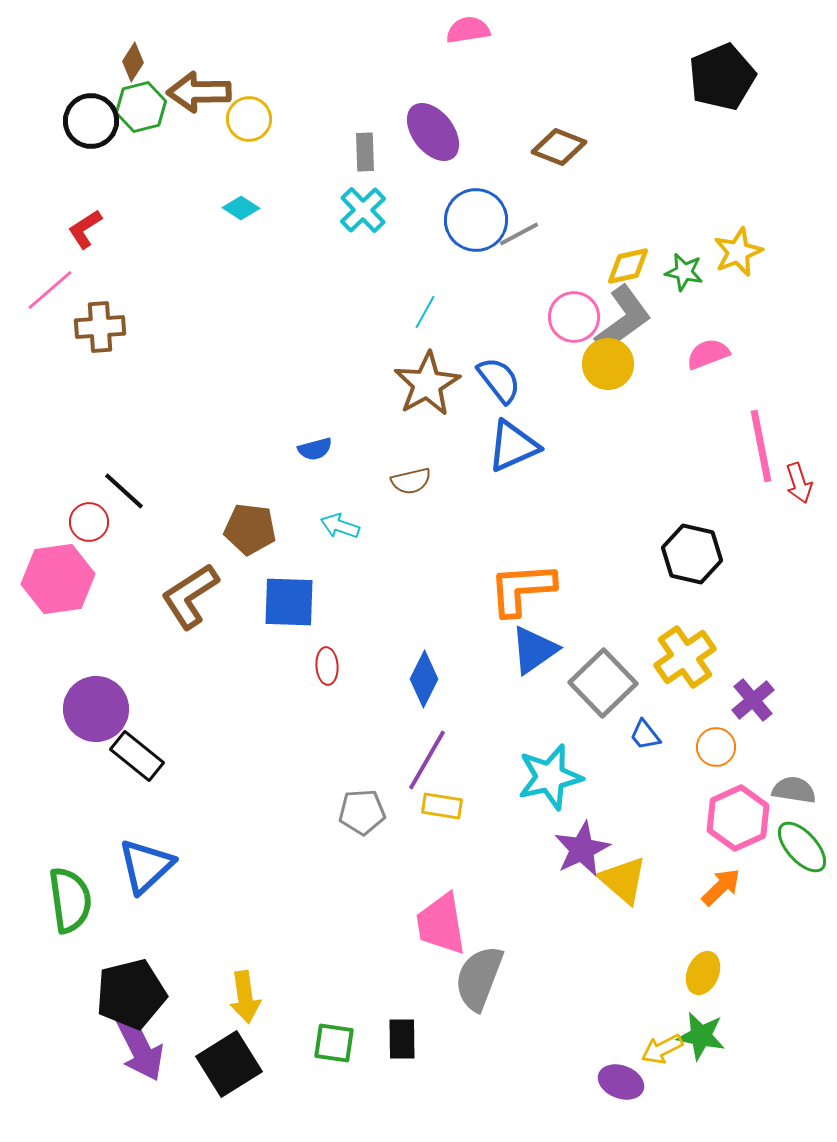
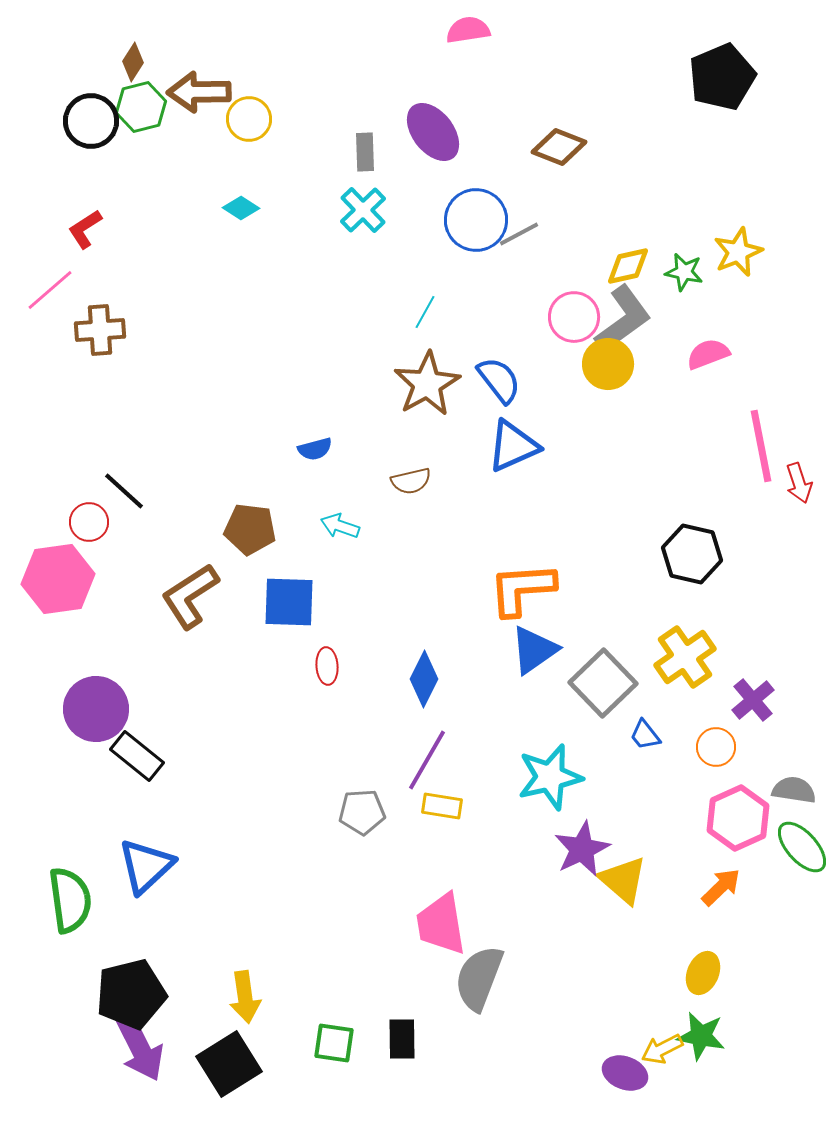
brown cross at (100, 327): moved 3 px down
purple ellipse at (621, 1082): moved 4 px right, 9 px up
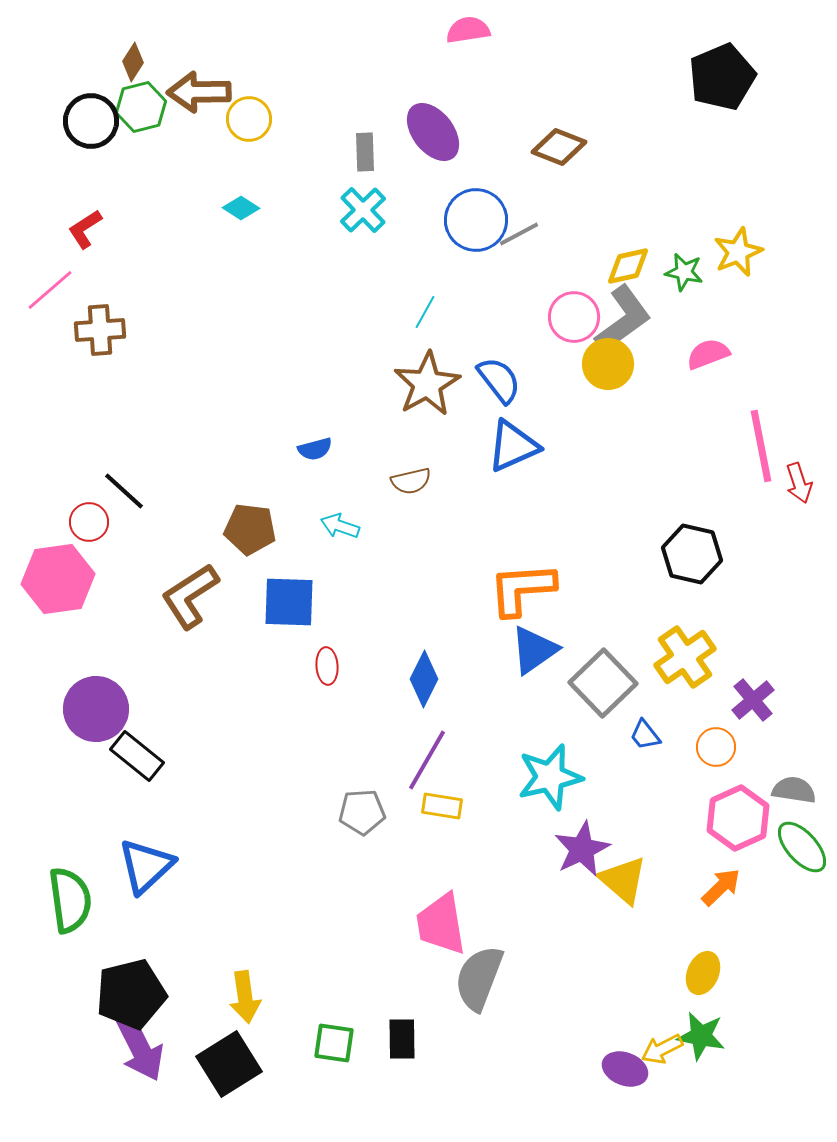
purple ellipse at (625, 1073): moved 4 px up
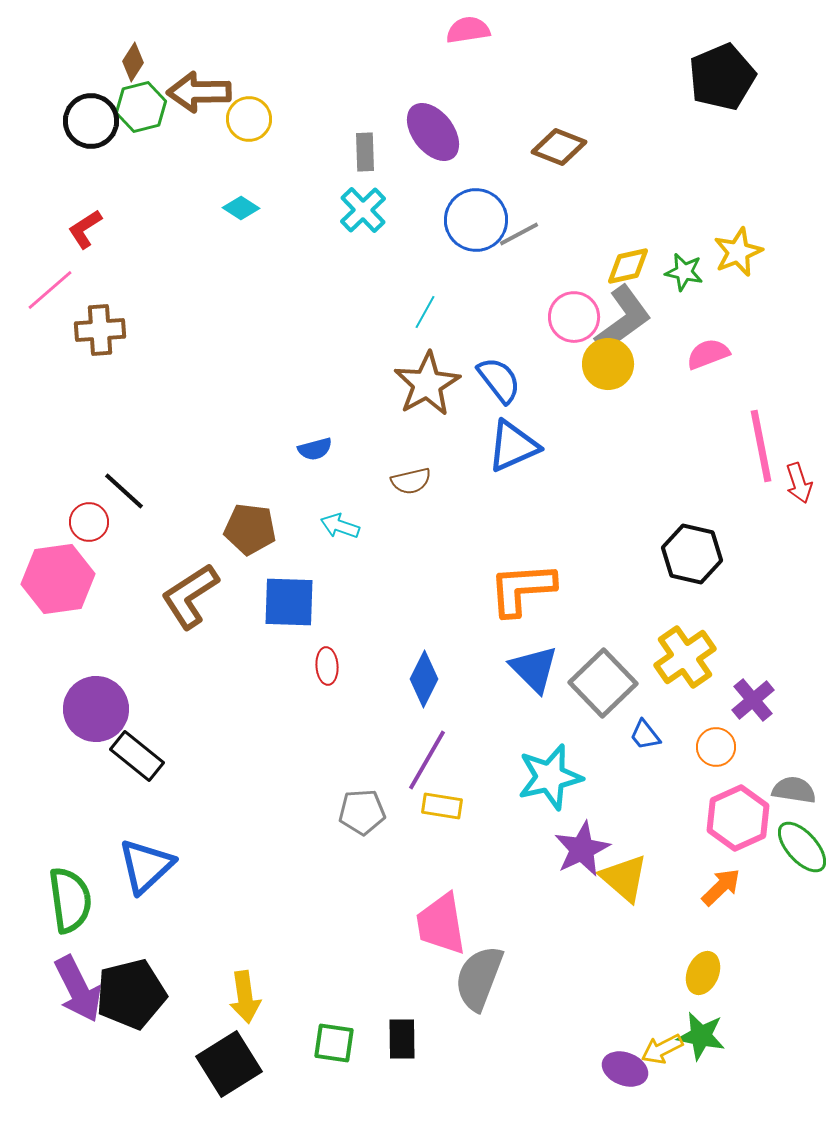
blue triangle at (534, 650): moved 19 px down; rotated 40 degrees counterclockwise
yellow triangle at (623, 880): moved 1 px right, 2 px up
purple arrow at (140, 1048): moved 62 px left, 59 px up
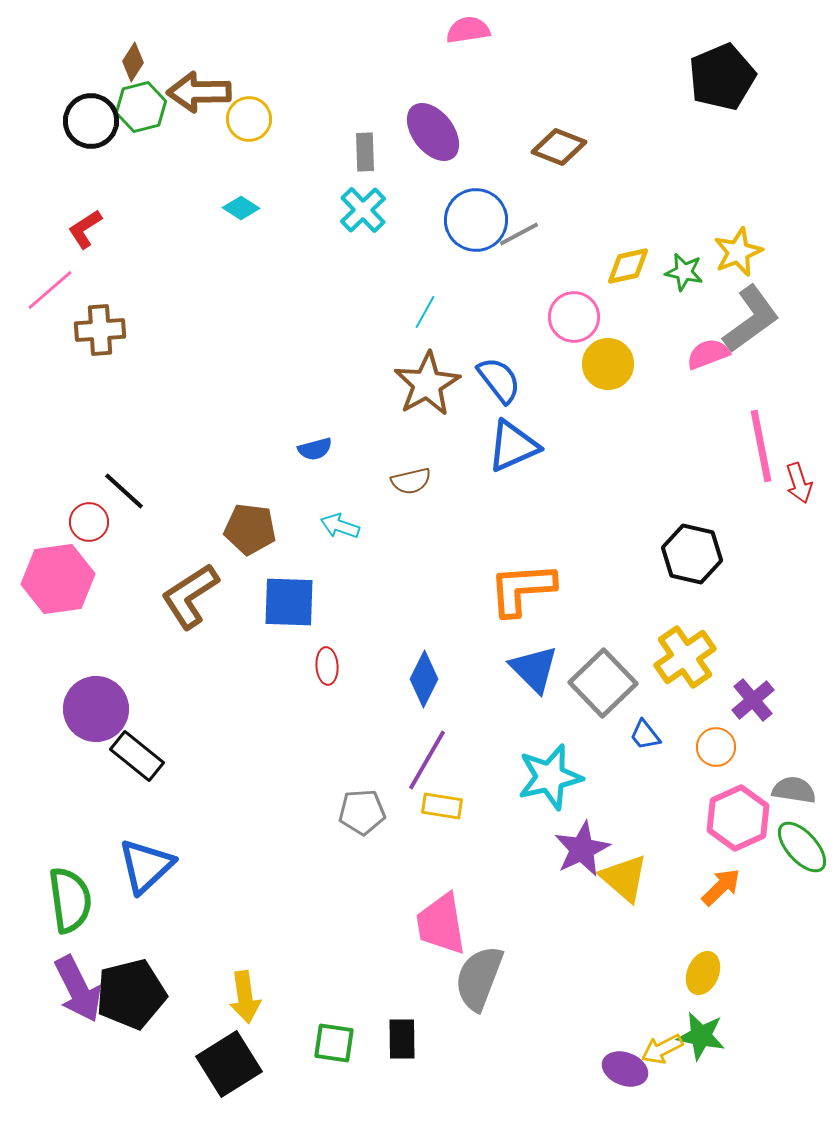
gray L-shape at (623, 319): moved 128 px right
